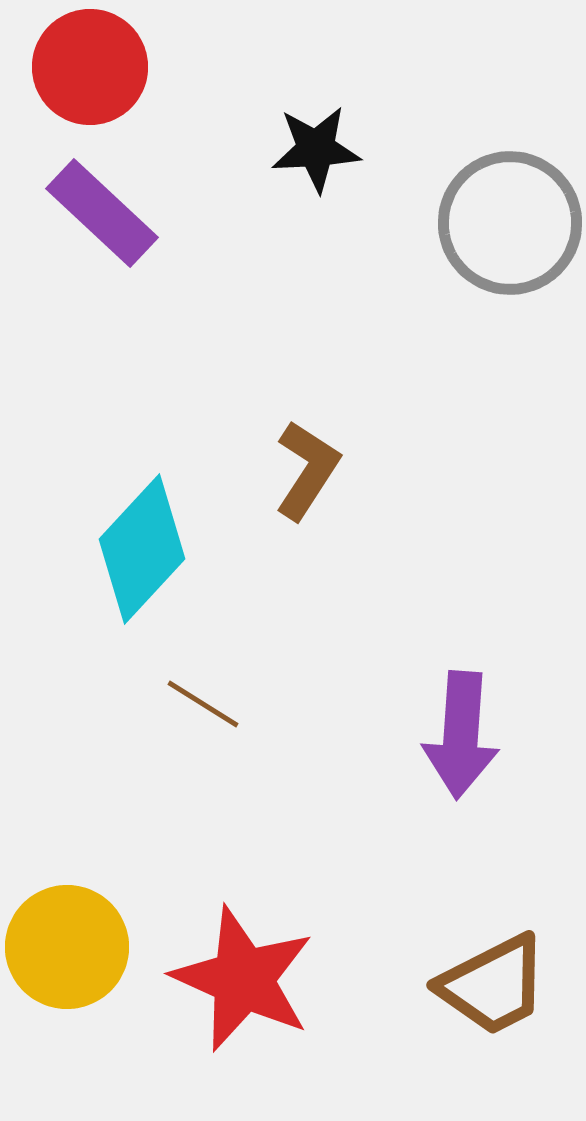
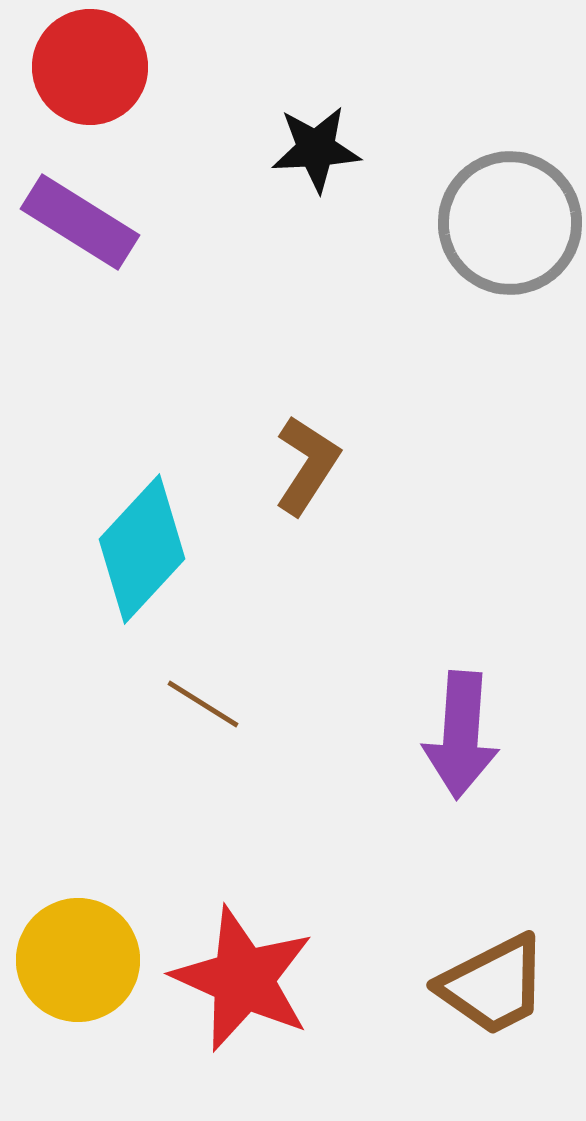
purple rectangle: moved 22 px left, 9 px down; rotated 11 degrees counterclockwise
brown L-shape: moved 5 px up
yellow circle: moved 11 px right, 13 px down
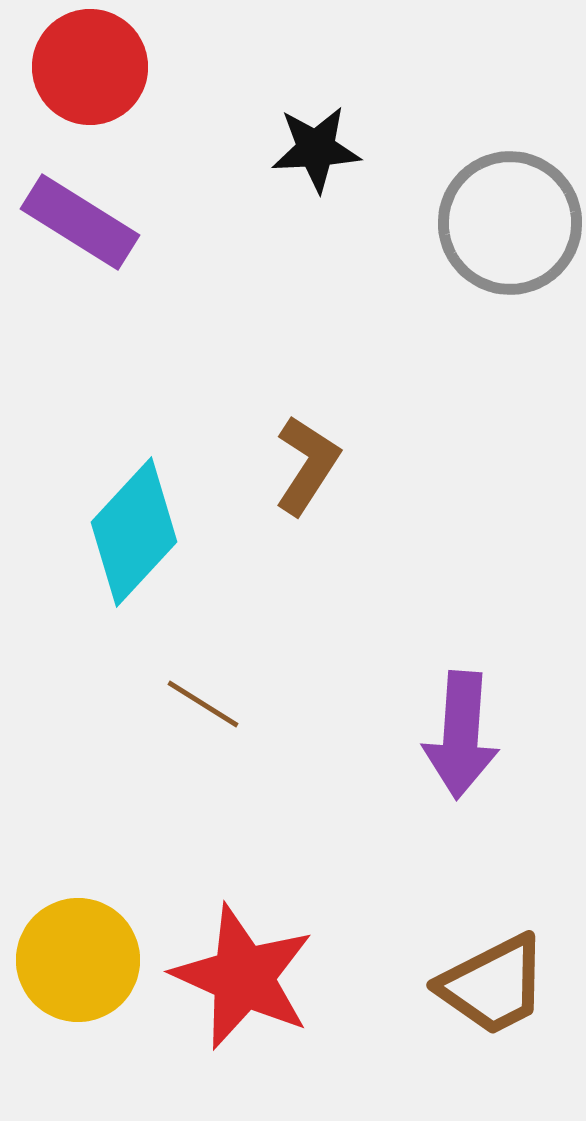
cyan diamond: moved 8 px left, 17 px up
red star: moved 2 px up
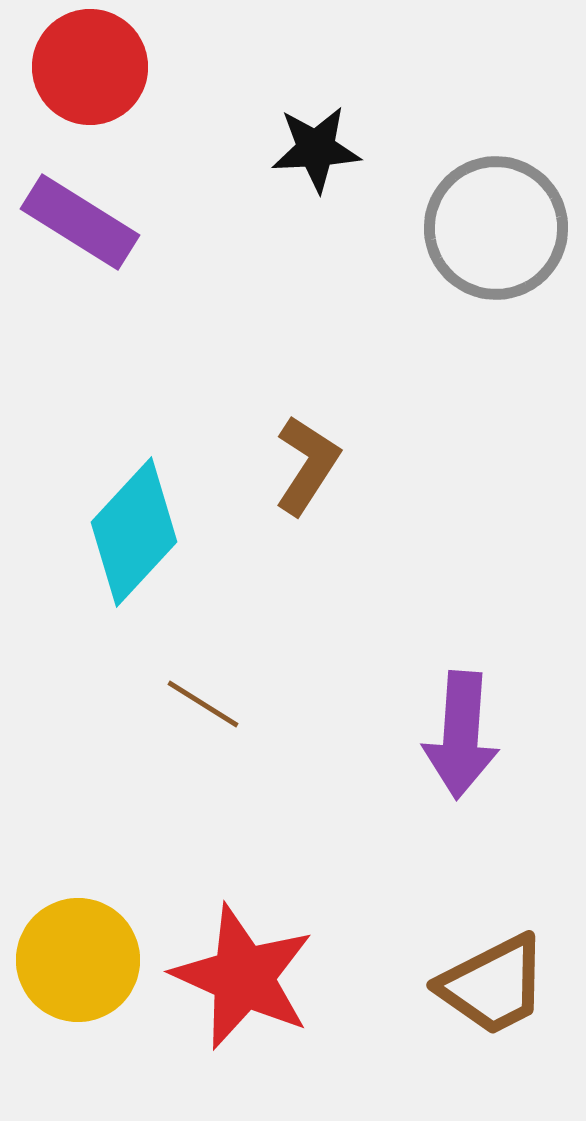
gray circle: moved 14 px left, 5 px down
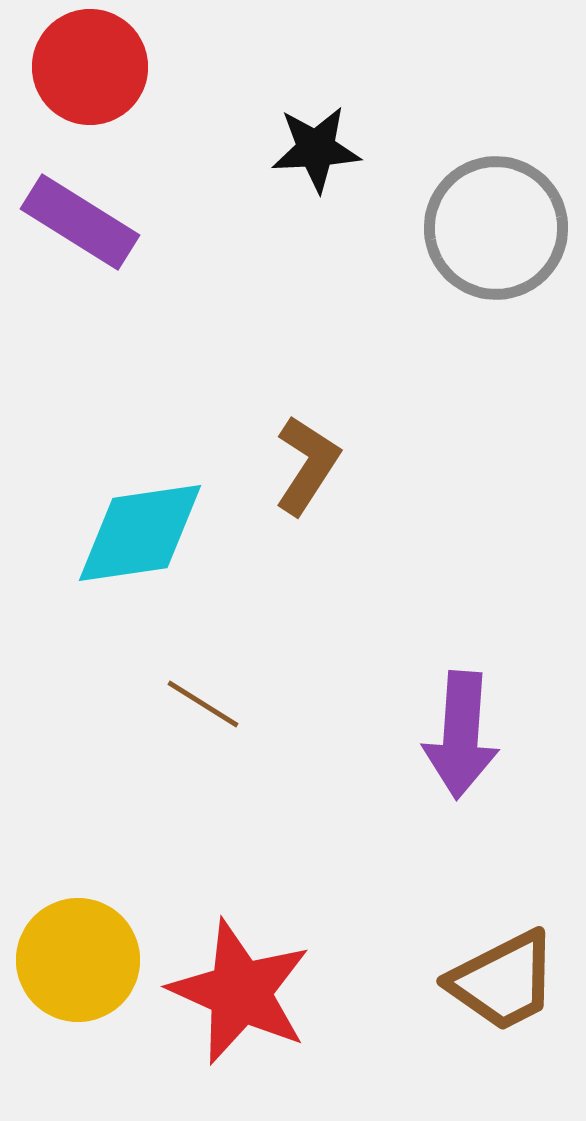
cyan diamond: moved 6 px right, 1 px down; rotated 39 degrees clockwise
red star: moved 3 px left, 15 px down
brown trapezoid: moved 10 px right, 4 px up
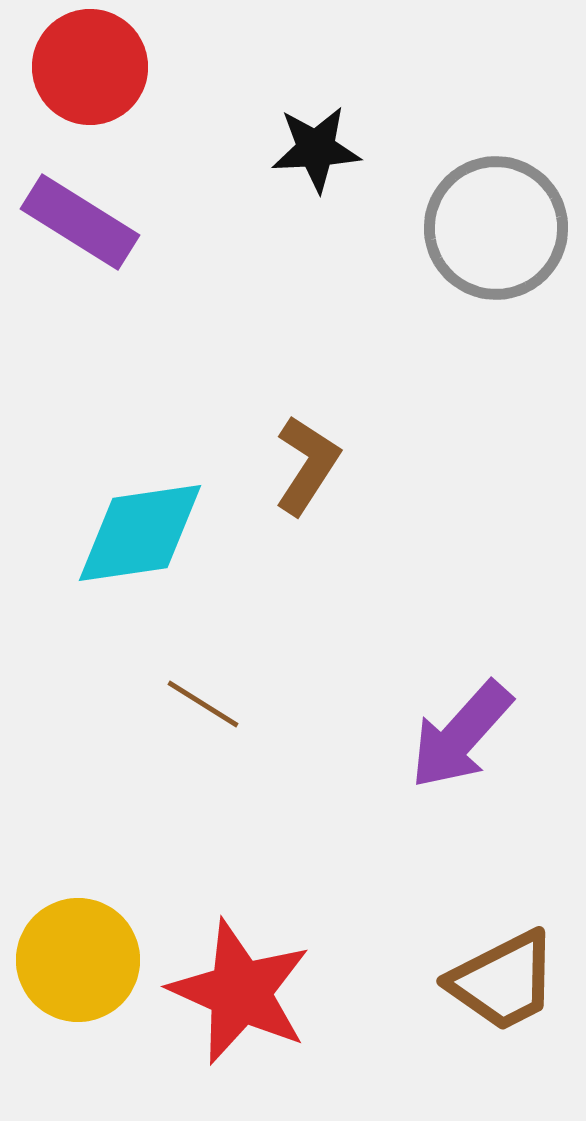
purple arrow: rotated 38 degrees clockwise
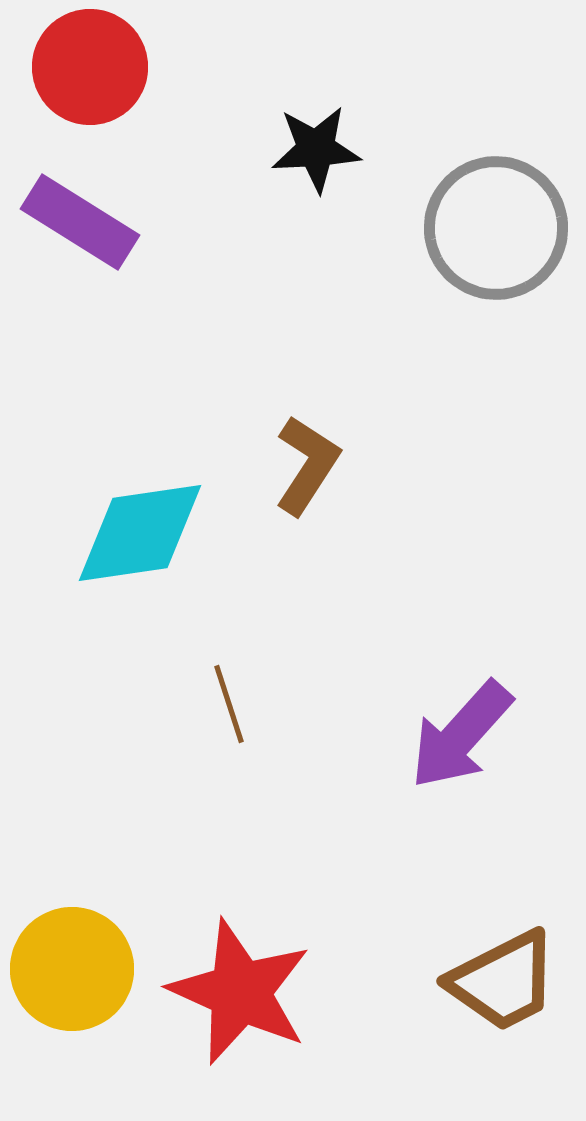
brown line: moved 26 px right; rotated 40 degrees clockwise
yellow circle: moved 6 px left, 9 px down
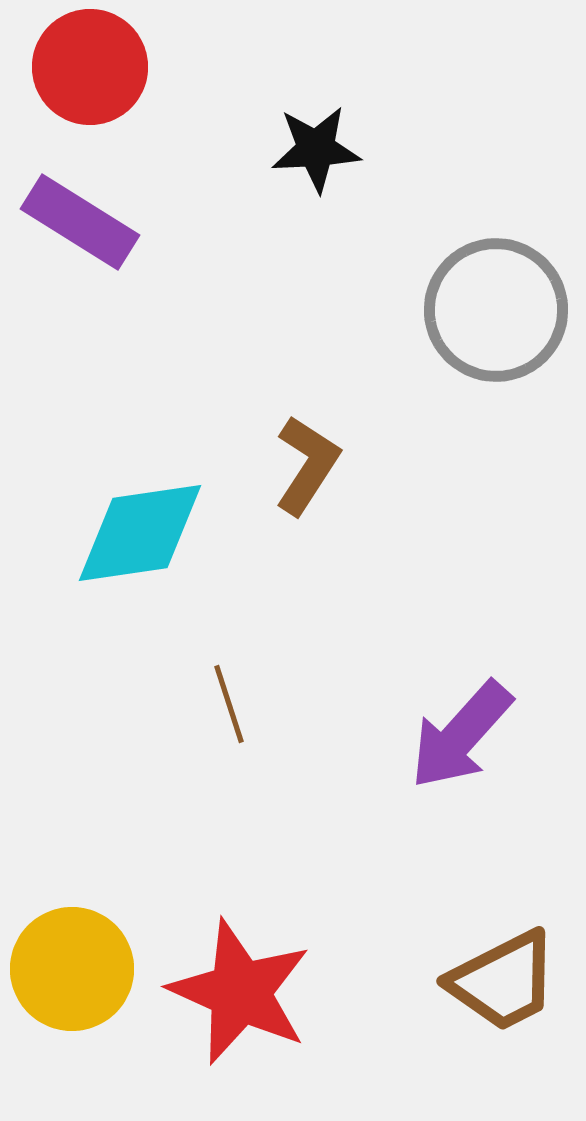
gray circle: moved 82 px down
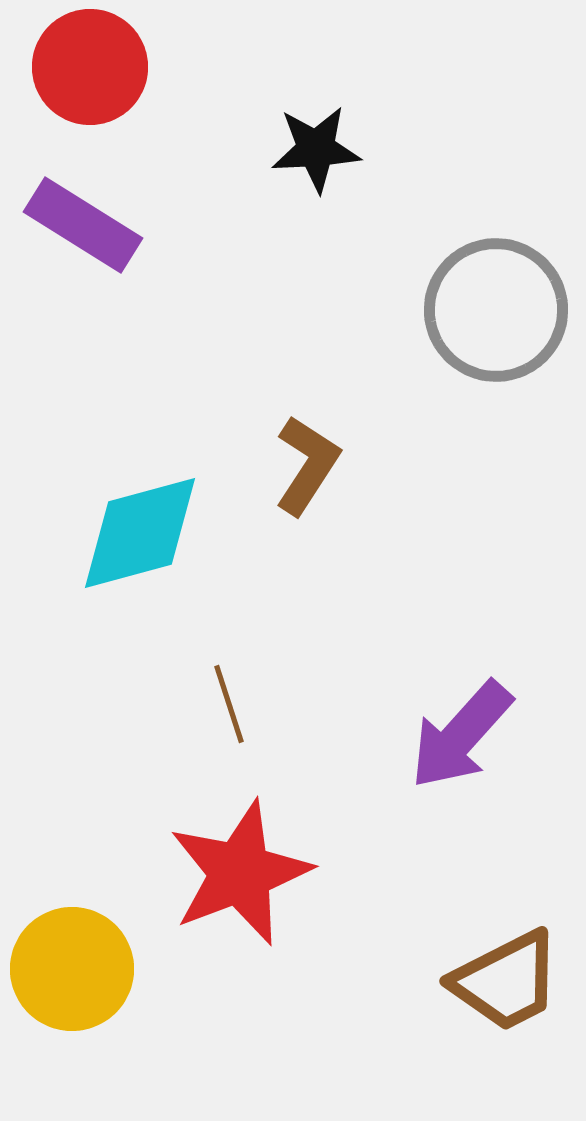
purple rectangle: moved 3 px right, 3 px down
cyan diamond: rotated 7 degrees counterclockwise
brown trapezoid: moved 3 px right
red star: moved 119 px up; rotated 27 degrees clockwise
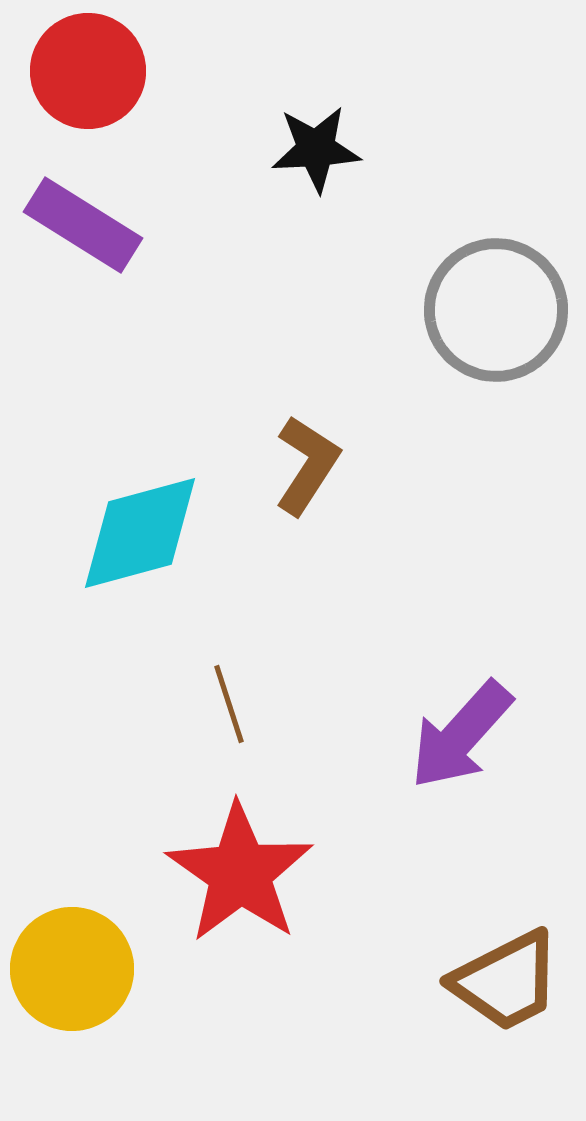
red circle: moved 2 px left, 4 px down
red star: rotated 16 degrees counterclockwise
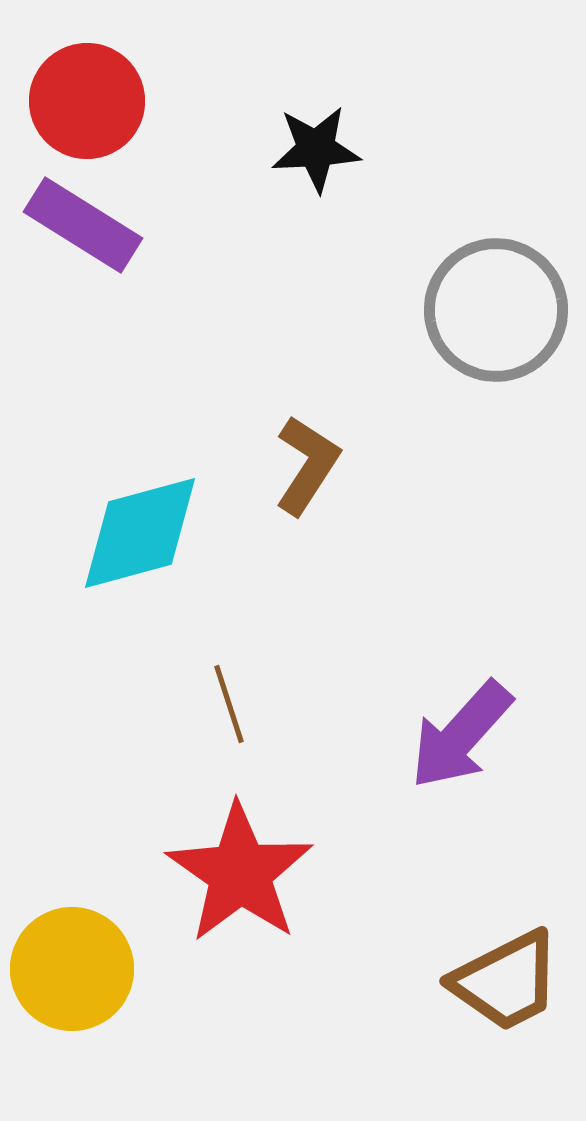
red circle: moved 1 px left, 30 px down
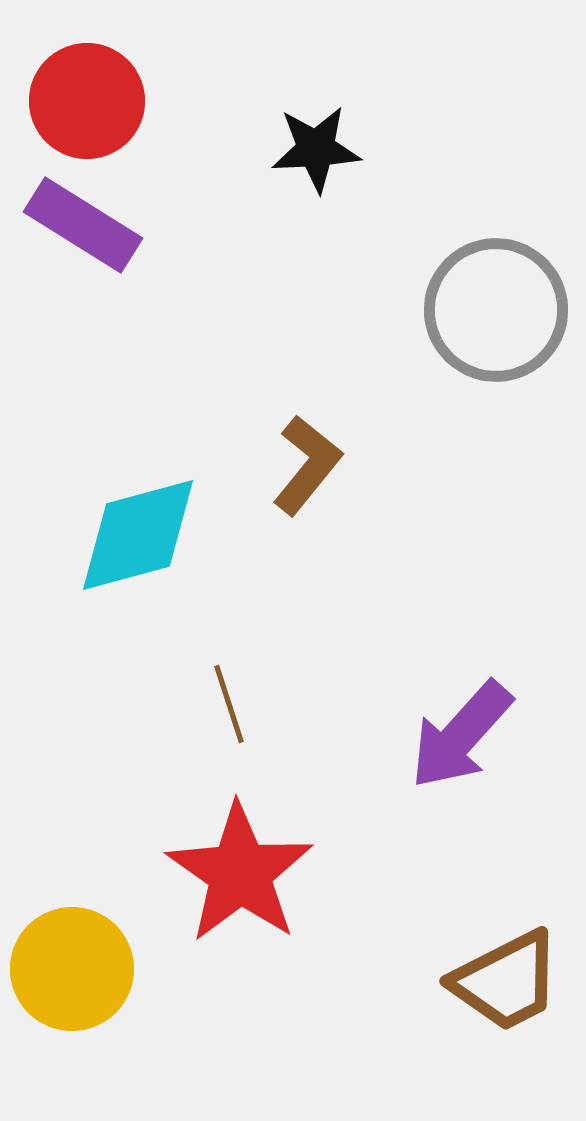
brown L-shape: rotated 6 degrees clockwise
cyan diamond: moved 2 px left, 2 px down
